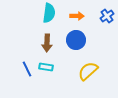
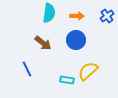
brown arrow: moved 4 px left; rotated 54 degrees counterclockwise
cyan rectangle: moved 21 px right, 13 px down
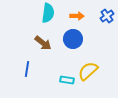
cyan semicircle: moved 1 px left
blue circle: moved 3 px left, 1 px up
blue line: rotated 35 degrees clockwise
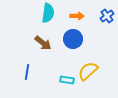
blue line: moved 3 px down
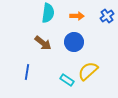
blue circle: moved 1 px right, 3 px down
cyan rectangle: rotated 24 degrees clockwise
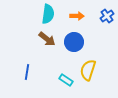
cyan semicircle: moved 1 px down
brown arrow: moved 4 px right, 4 px up
yellow semicircle: moved 1 px up; rotated 30 degrees counterclockwise
cyan rectangle: moved 1 px left
